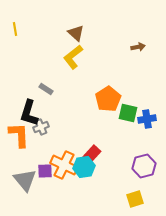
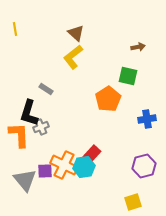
green square: moved 37 px up
yellow square: moved 2 px left, 3 px down
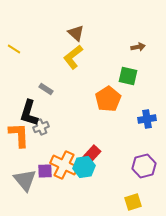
yellow line: moved 1 px left, 20 px down; rotated 48 degrees counterclockwise
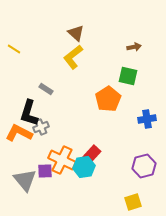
brown arrow: moved 4 px left
orange L-shape: moved 2 px up; rotated 60 degrees counterclockwise
orange cross: moved 2 px left, 5 px up
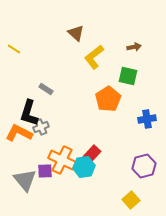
yellow L-shape: moved 21 px right
yellow square: moved 2 px left, 2 px up; rotated 24 degrees counterclockwise
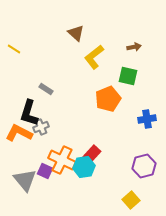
orange pentagon: rotated 10 degrees clockwise
purple square: rotated 28 degrees clockwise
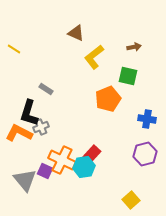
brown triangle: rotated 18 degrees counterclockwise
blue cross: rotated 18 degrees clockwise
purple hexagon: moved 1 px right, 12 px up
